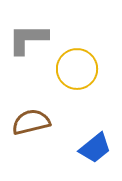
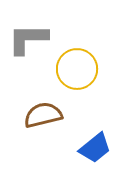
brown semicircle: moved 12 px right, 7 px up
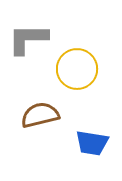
brown semicircle: moved 3 px left
blue trapezoid: moved 3 px left, 5 px up; rotated 48 degrees clockwise
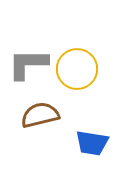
gray L-shape: moved 25 px down
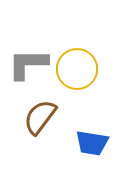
brown semicircle: moved 2 px down; rotated 39 degrees counterclockwise
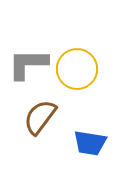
blue trapezoid: moved 2 px left
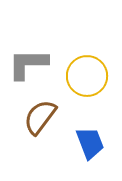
yellow circle: moved 10 px right, 7 px down
blue trapezoid: rotated 120 degrees counterclockwise
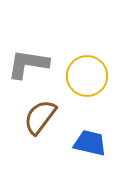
gray L-shape: rotated 9 degrees clockwise
blue trapezoid: rotated 56 degrees counterclockwise
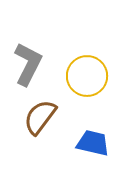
gray L-shape: rotated 108 degrees clockwise
blue trapezoid: moved 3 px right
